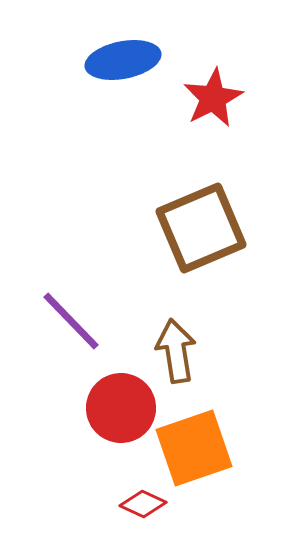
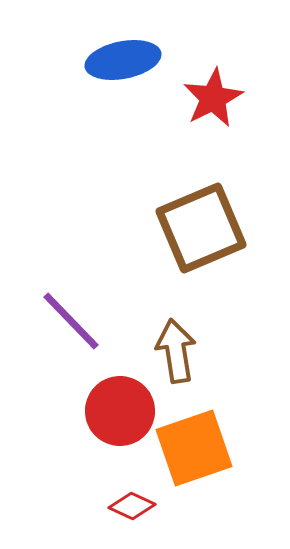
red circle: moved 1 px left, 3 px down
red diamond: moved 11 px left, 2 px down
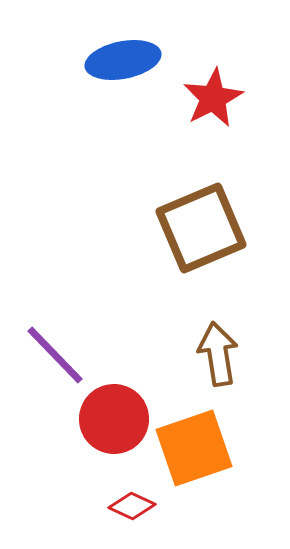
purple line: moved 16 px left, 34 px down
brown arrow: moved 42 px right, 3 px down
red circle: moved 6 px left, 8 px down
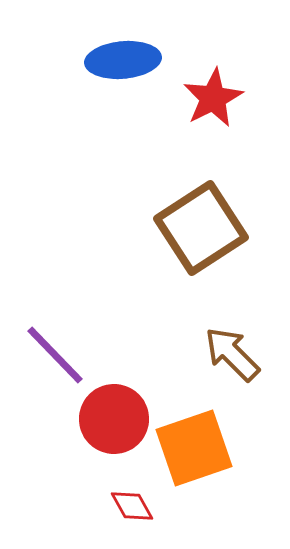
blue ellipse: rotated 6 degrees clockwise
brown square: rotated 10 degrees counterclockwise
brown arrow: moved 14 px right; rotated 36 degrees counterclockwise
red diamond: rotated 36 degrees clockwise
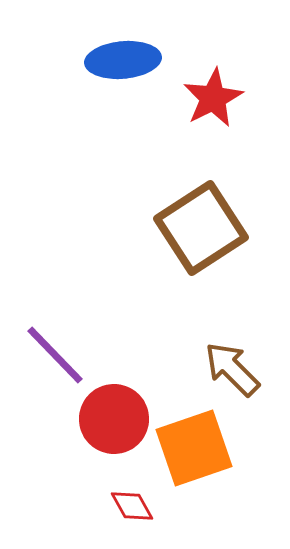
brown arrow: moved 15 px down
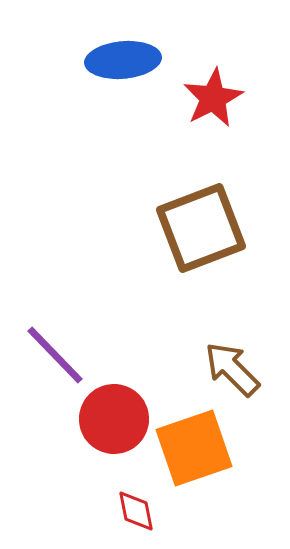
brown square: rotated 12 degrees clockwise
red diamond: moved 4 px right, 5 px down; rotated 18 degrees clockwise
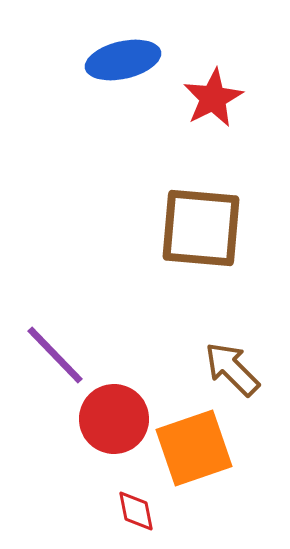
blue ellipse: rotated 8 degrees counterclockwise
brown square: rotated 26 degrees clockwise
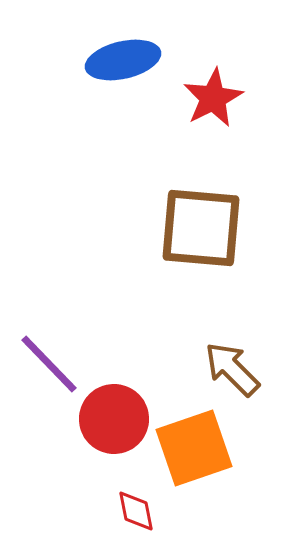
purple line: moved 6 px left, 9 px down
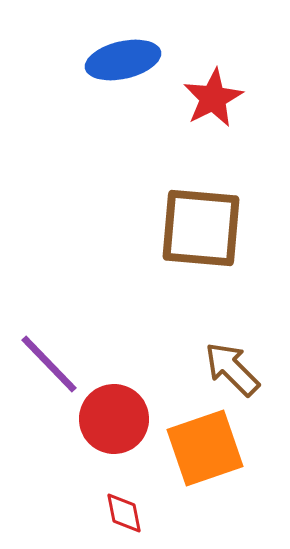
orange square: moved 11 px right
red diamond: moved 12 px left, 2 px down
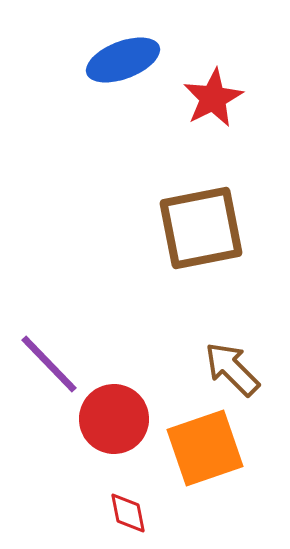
blue ellipse: rotated 8 degrees counterclockwise
brown square: rotated 16 degrees counterclockwise
red diamond: moved 4 px right
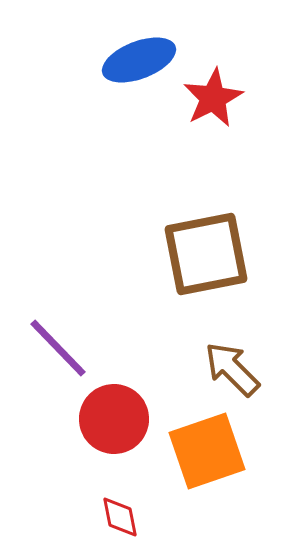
blue ellipse: moved 16 px right
brown square: moved 5 px right, 26 px down
purple line: moved 9 px right, 16 px up
orange square: moved 2 px right, 3 px down
red diamond: moved 8 px left, 4 px down
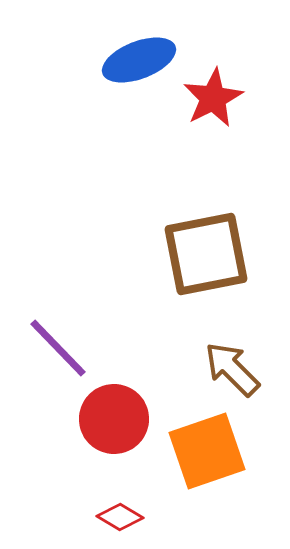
red diamond: rotated 48 degrees counterclockwise
